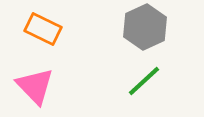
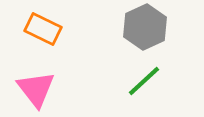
pink triangle: moved 1 px right, 3 px down; rotated 6 degrees clockwise
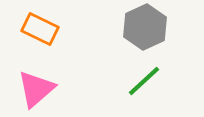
orange rectangle: moved 3 px left
pink triangle: rotated 27 degrees clockwise
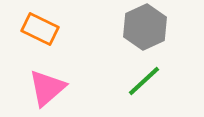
pink triangle: moved 11 px right, 1 px up
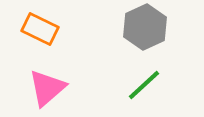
green line: moved 4 px down
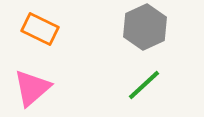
pink triangle: moved 15 px left
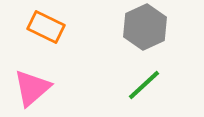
orange rectangle: moved 6 px right, 2 px up
